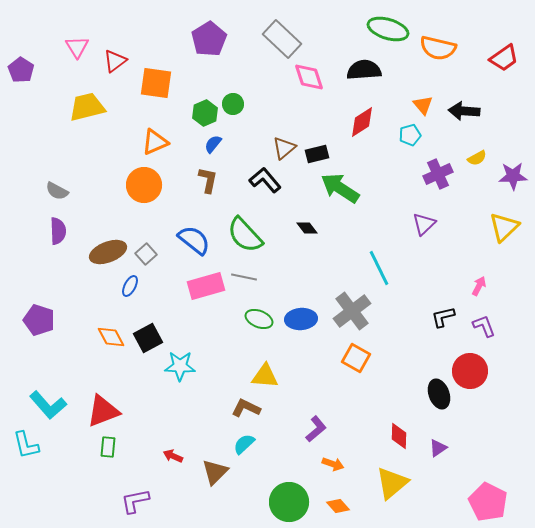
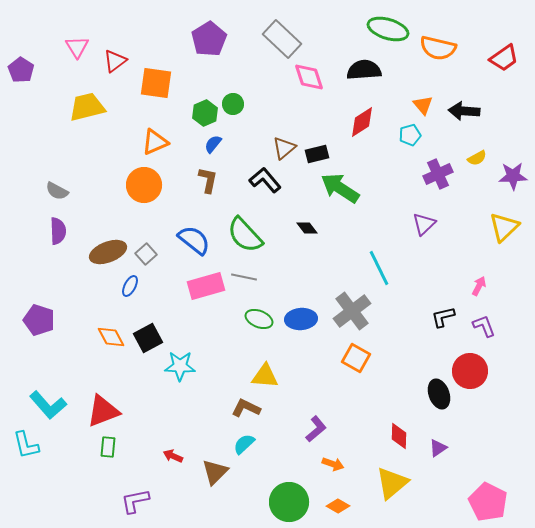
orange diamond at (338, 506): rotated 20 degrees counterclockwise
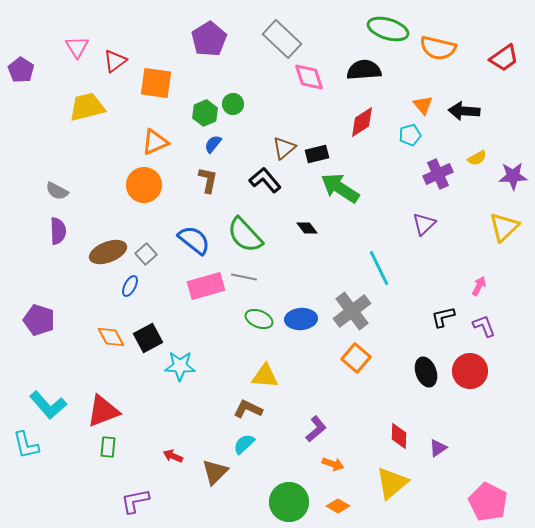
orange square at (356, 358): rotated 12 degrees clockwise
black ellipse at (439, 394): moved 13 px left, 22 px up
brown L-shape at (246, 408): moved 2 px right, 1 px down
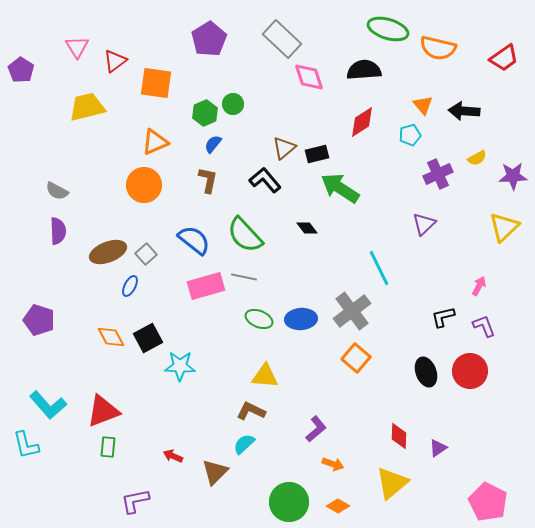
brown L-shape at (248, 409): moved 3 px right, 2 px down
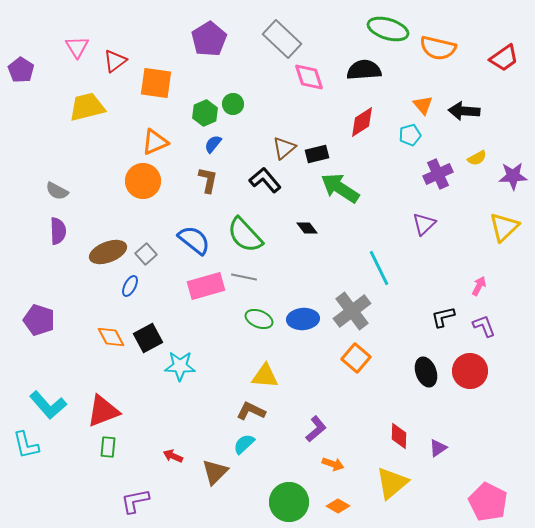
orange circle at (144, 185): moved 1 px left, 4 px up
blue ellipse at (301, 319): moved 2 px right
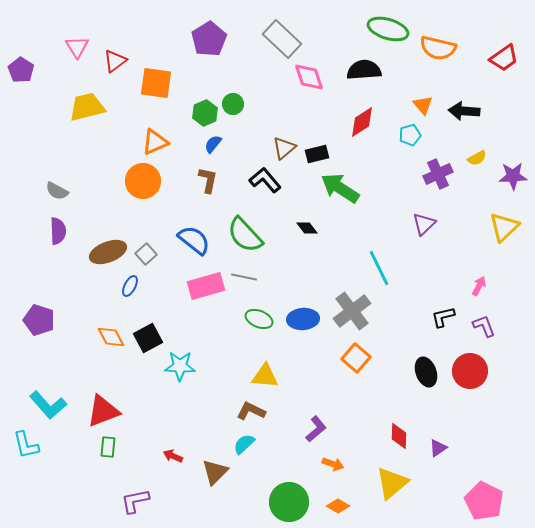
pink pentagon at (488, 502): moved 4 px left, 1 px up
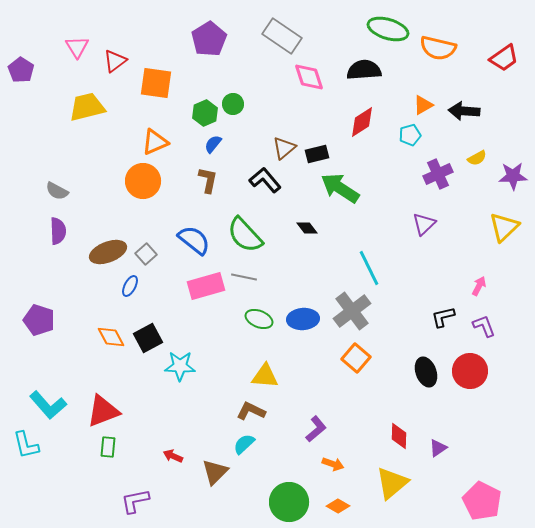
gray rectangle at (282, 39): moved 3 px up; rotated 9 degrees counterclockwise
orange triangle at (423, 105): rotated 40 degrees clockwise
cyan line at (379, 268): moved 10 px left
pink pentagon at (484, 501): moved 2 px left
